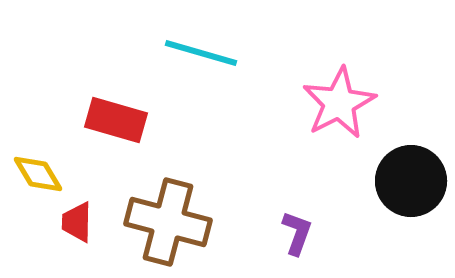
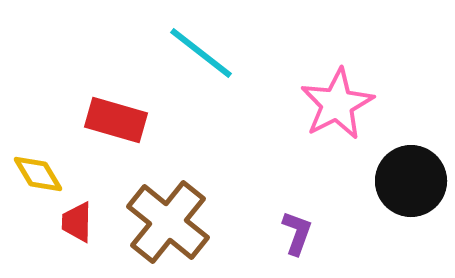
cyan line: rotated 22 degrees clockwise
pink star: moved 2 px left, 1 px down
brown cross: rotated 24 degrees clockwise
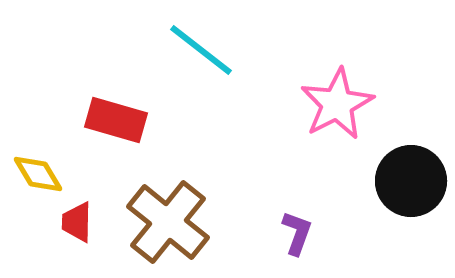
cyan line: moved 3 px up
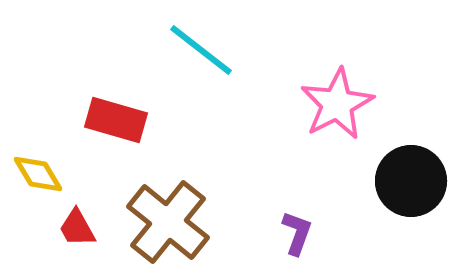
red trapezoid: moved 6 px down; rotated 30 degrees counterclockwise
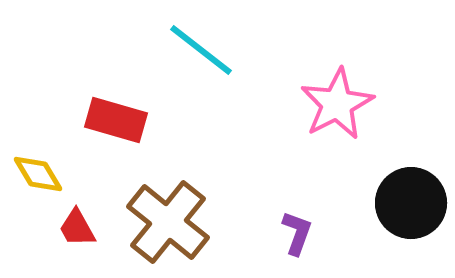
black circle: moved 22 px down
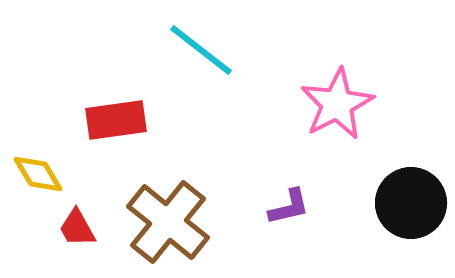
red rectangle: rotated 24 degrees counterclockwise
purple L-shape: moved 8 px left, 26 px up; rotated 57 degrees clockwise
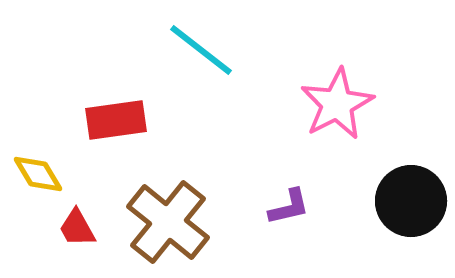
black circle: moved 2 px up
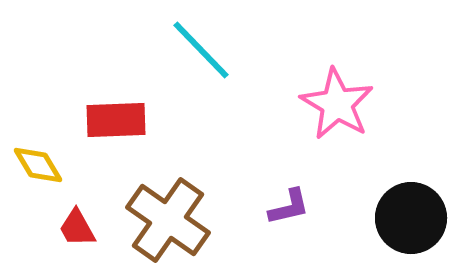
cyan line: rotated 8 degrees clockwise
pink star: rotated 14 degrees counterclockwise
red rectangle: rotated 6 degrees clockwise
yellow diamond: moved 9 px up
black circle: moved 17 px down
brown cross: moved 2 px up; rotated 4 degrees counterclockwise
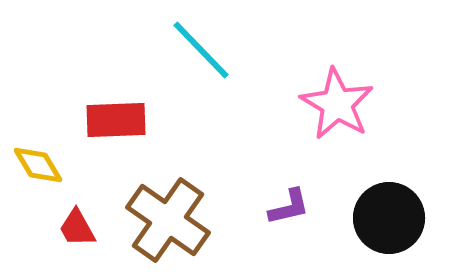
black circle: moved 22 px left
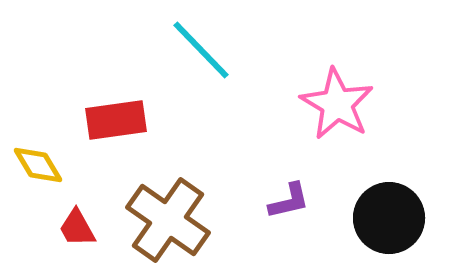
red rectangle: rotated 6 degrees counterclockwise
purple L-shape: moved 6 px up
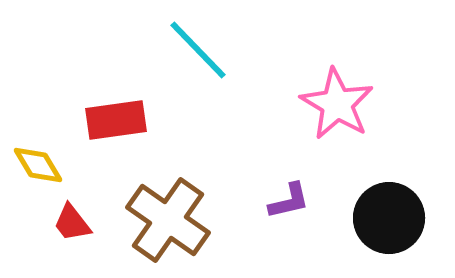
cyan line: moved 3 px left
red trapezoid: moved 5 px left, 5 px up; rotated 9 degrees counterclockwise
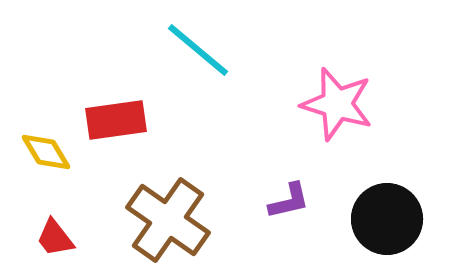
cyan line: rotated 6 degrees counterclockwise
pink star: rotated 14 degrees counterclockwise
yellow diamond: moved 8 px right, 13 px up
black circle: moved 2 px left, 1 px down
red trapezoid: moved 17 px left, 15 px down
